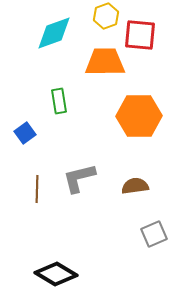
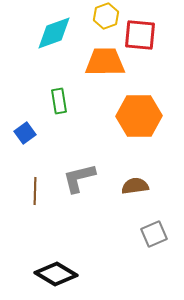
brown line: moved 2 px left, 2 px down
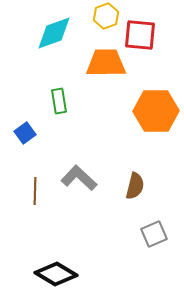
orange trapezoid: moved 1 px right, 1 px down
orange hexagon: moved 17 px right, 5 px up
gray L-shape: rotated 57 degrees clockwise
brown semicircle: rotated 112 degrees clockwise
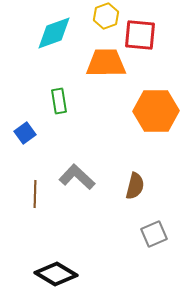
gray L-shape: moved 2 px left, 1 px up
brown line: moved 3 px down
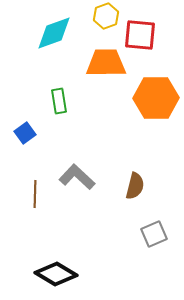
orange hexagon: moved 13 px up
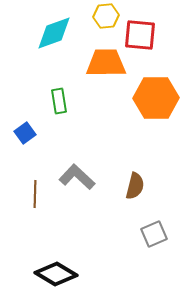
yellow hexagon: rotated 15 degrees clockwise
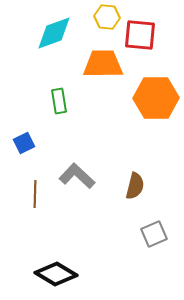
yellow hexagon: moved 1 px right, 1 px down; rotated 10 degrees clockwise
orange trapezoid: moved 3 px left, 1 px down
blue square: moved 1 px left, 10 px down; rotated 10 degrees clockwise
gray L-shape: moved 1 px up
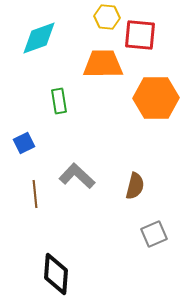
cyan diamond: moved 15 px left, 5 px down
brown line: rotated 8 degrees counterclockwise
black diamond: rotated 63 degrees clockwise
